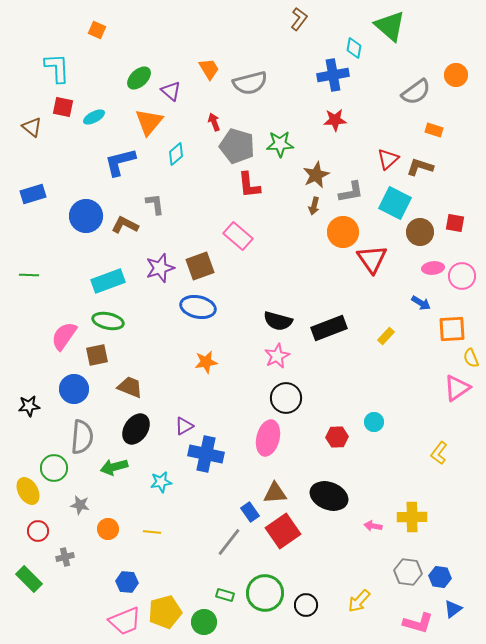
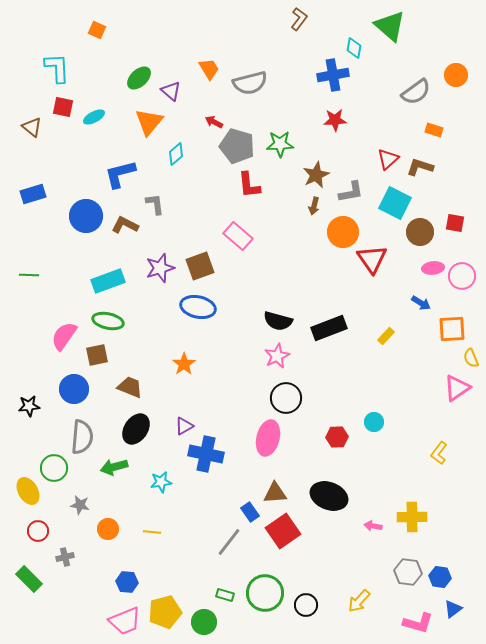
red arrow at (214, 122): rotated 42 degrees counterclockwise
blue L-shape at (120, 162): moved 12 px down
orange star at (206, 362): moved 22 px left, 2 px down; rotated 25 degrees counterclockwise
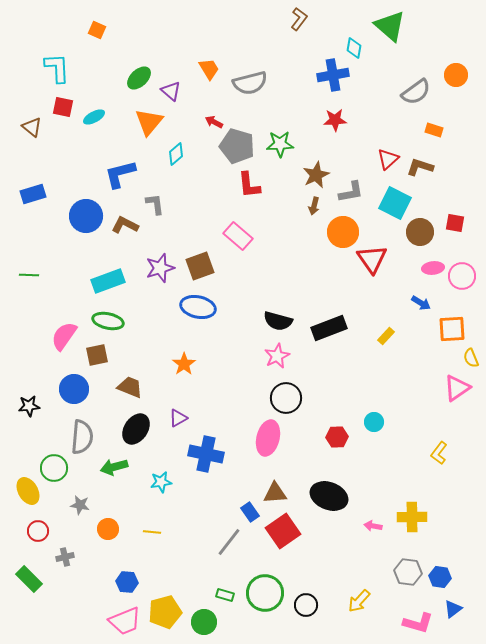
purple triangle at (184, 426): moved 6 px left, 8 px up
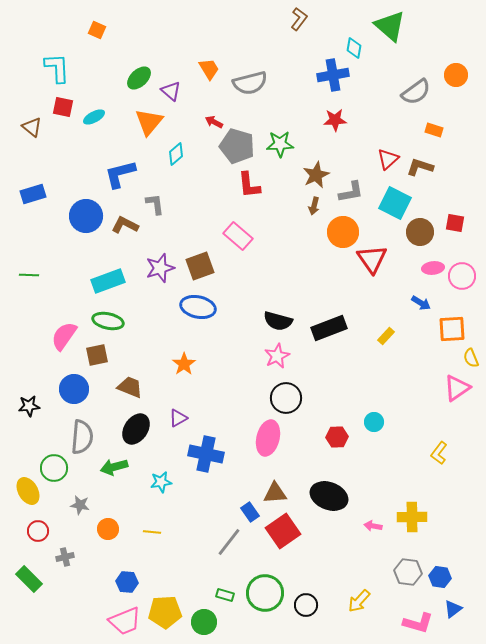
yellow pentagon at (165, 612): rotated 12 degrees clockwise
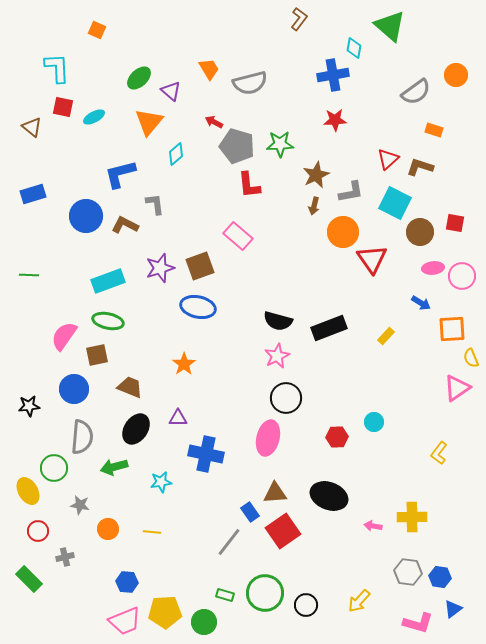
purple triangle at (178, 418): rotated 30 degrees clockwise
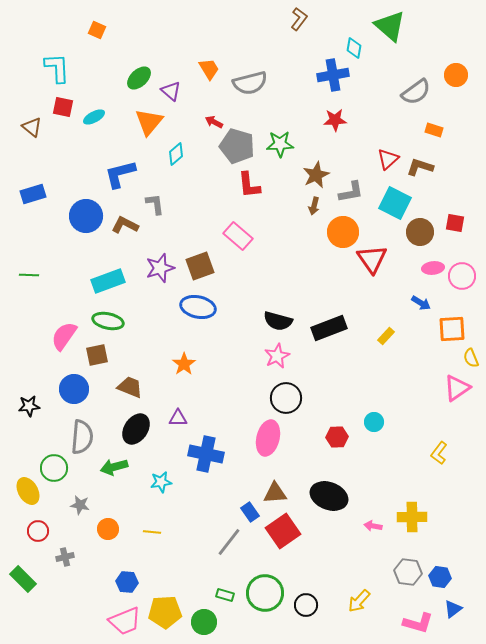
green rectangle at (29, 579): moved 6 px left
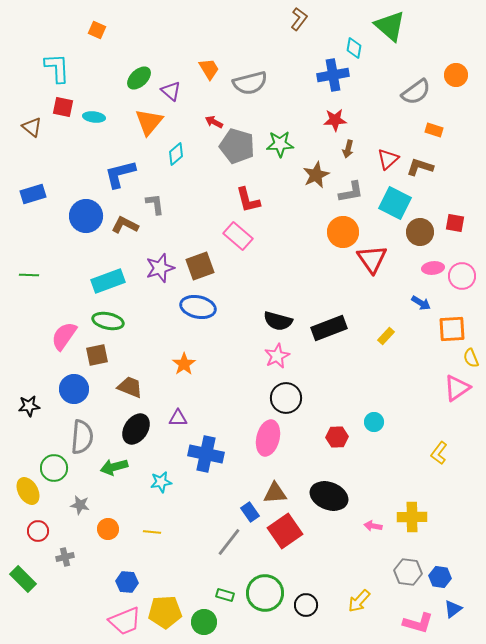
cyan ellipse at (94, 117): rotated 35 degrees clockwise
red L-shape at (249, 185): moved 1 px left, 15 px down; rotated 8 degrees counterclockwise
brown arrow at (314, 206): moved 34 px right, 57 px up
red square at (283, 531): moved 2 px right
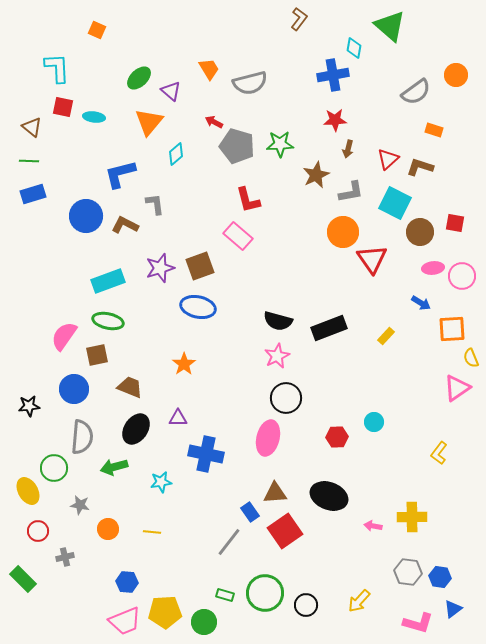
green line at (29, 275): moved 114 px up
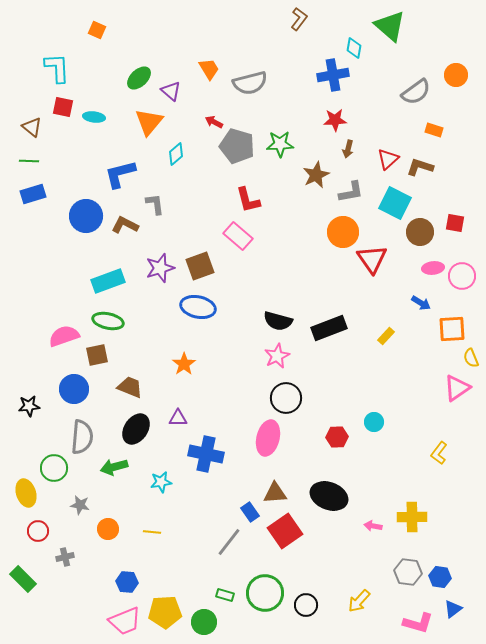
pink semicircle at (64, 336): rotated 36 degrees clockwise
yellow ellipse at (28, 491): moved 2 px left, 2 px down; rotated 12 degrees clockwise
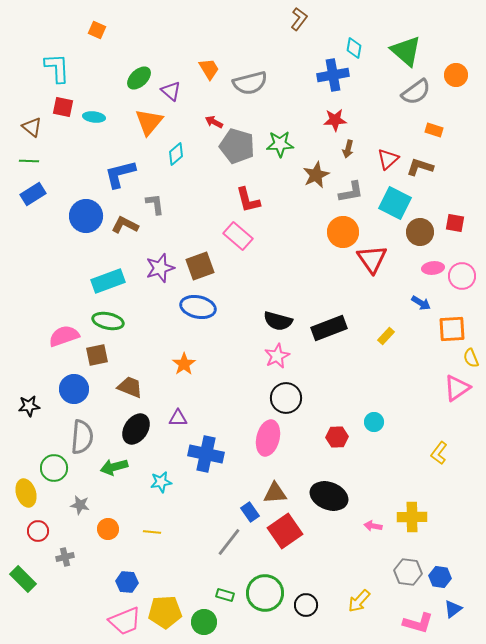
green triangle at (390, 26): moved 16 px right, 25 px down
blue rectangle at (33, 194): rotated 15 degrees counterclockwise
